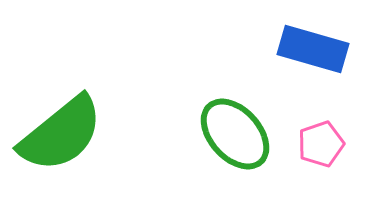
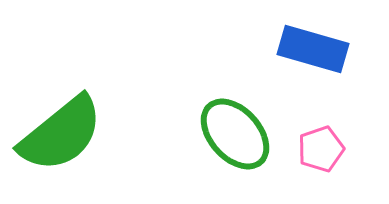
pink pentagon: moved 5 px down
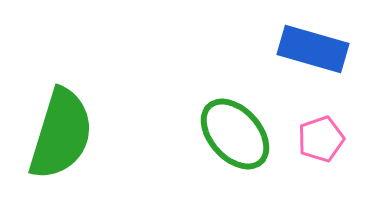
green semicircle: rotated 34 degrees counterclockwise
pink pentagon: moved 10 px up
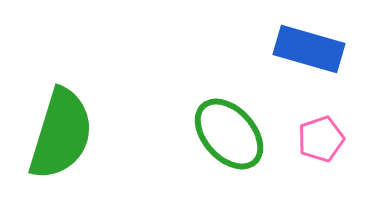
blue rectangle: moved 4 px left
green ellipse: moved 6 px left
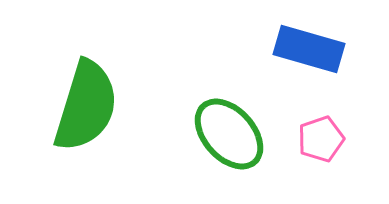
green semicircle: moved 25 px right, 28 px up
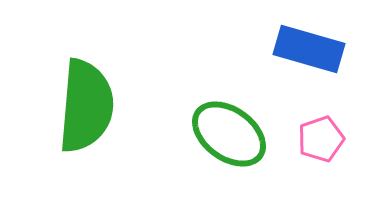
green semicircle: rotated 12 degrees counterclockwise
green ellipse: rotated 12 degrees counterclockwise
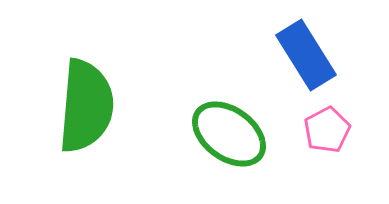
blue rectangle: moved 3 px left, 6 px down; rotated 42 degrees clockwise
pink pentagon: moved 6 px right, 9 px up; rotated 9 degrees counterclockwise
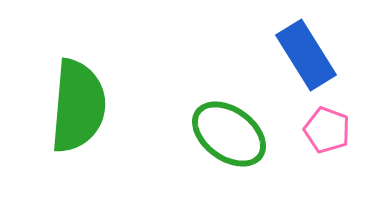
green semicircle: moved 8 px left
pink pentagon: rotated 24 degrees counterclockwise
